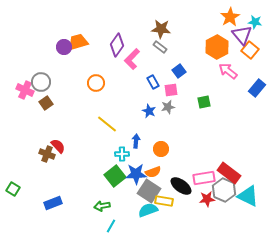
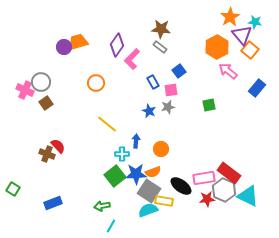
green square at (204, 102): moved 5 px right, 3 px down
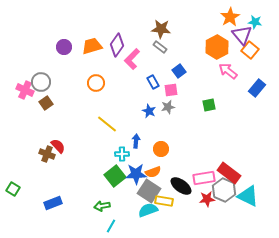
orange trapezoid at (78, 42): moved 14 px right, 4 px down
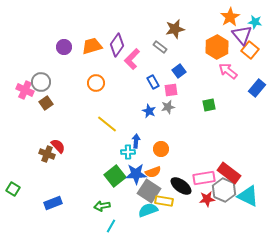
brown star at (161, 29): moved 14 px right; rotated 18 degrees counterclockwise
cyan cross at (122, 154): moved 6 px right, 2 px up
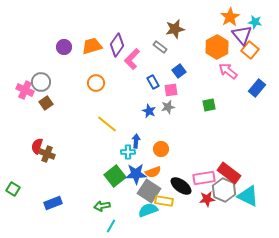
red semicircle at (58, 146): moved 21 px left; rotated 119 degrees counterclockwise
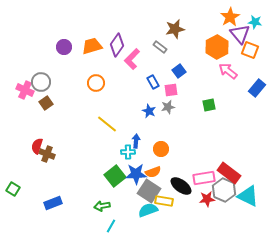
purple triangle at (242, 35): moved 2 px left, 1 px up
orange square at (250, 50): rotated 18 degrees counterclockwise
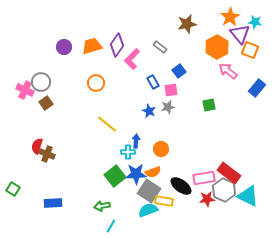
brown star at (175, 29): moved 12 px right, 5 px up
blue rectangle at (53, 203): rotated 18 degrees clockwise
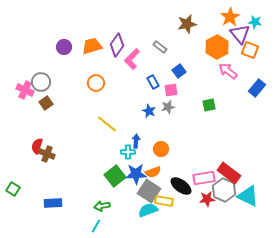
cyan line at (111, 226): moved 15 px left
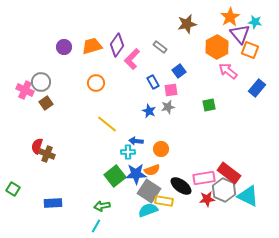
blue arrow at (136, 141): rotated 88 degrees counterclockwise
orange semicircle at (153, 172): moved 1 px left, 2 px up
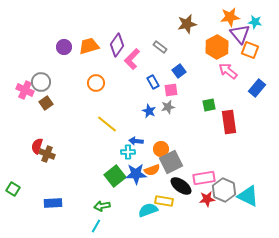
orange star at (230, 17): rotated 24 degrees clockwise
orange trapezoid at (92, 46): moved 3 px left
red rectangle at (229, 173): moved 51 px up; rotated 45 degrees clockwise
gray square at (149, 191): moved 22 px right, 29 px up; rotated 30 degrees clockwise
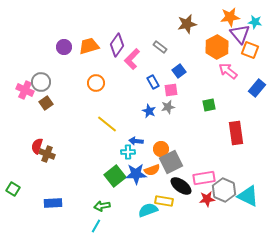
red rectangle at (229, 122): moved 7 px right, 11 px down
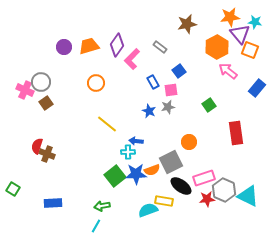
green square at (209, 105): rotated 24 degrees counterclockwise
orange circle at (161, 149): moved 28 px right, 7 px up
pink rectangle at (204, 178): rotated 10 degrees counterclockwise
